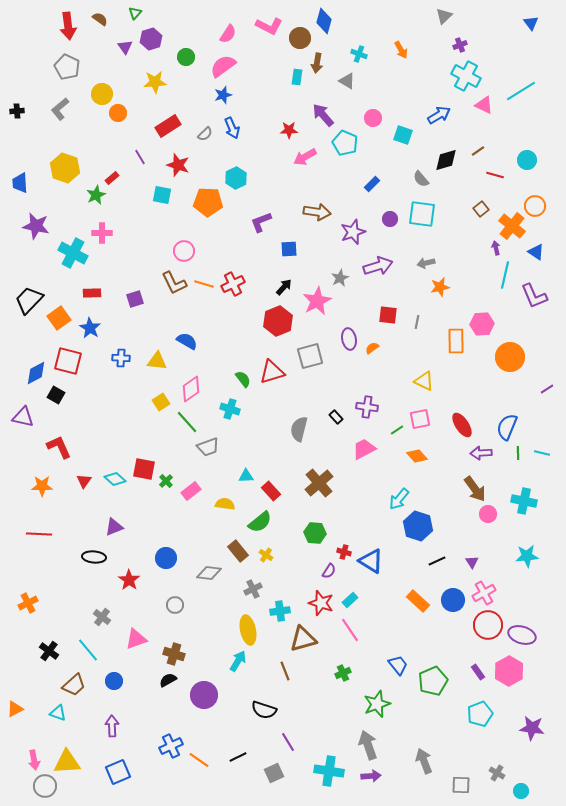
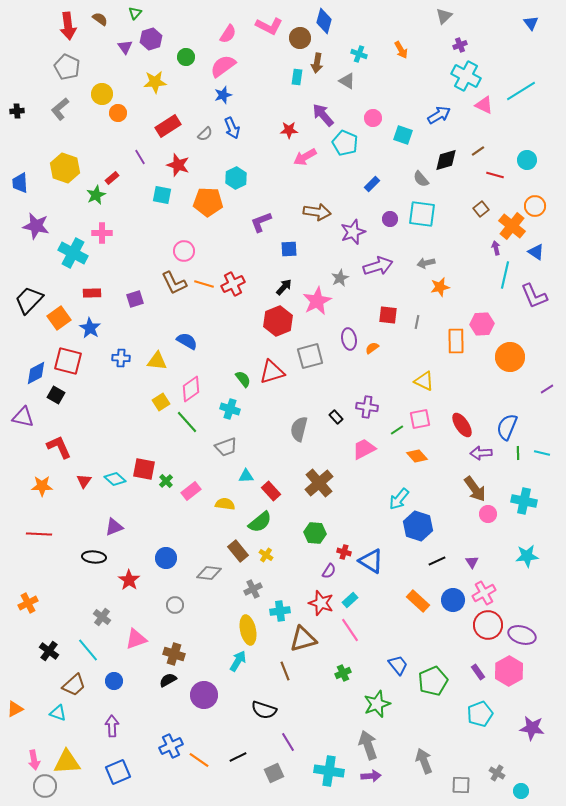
gray trapezoid at (208, 447): moved 18 px right
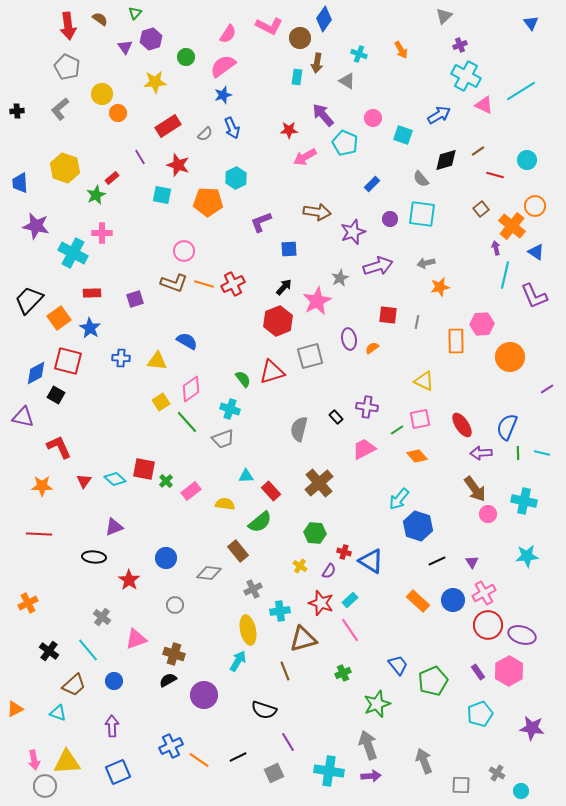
blue diamond at (324, 21): moved 2 px up; rotated 20 degrees clockwise
brown L-shape at (174, 283): rotated 44 degrees counterclockwise
gray trapezoid at (226, 447): moved 3 px left, 8 px up
yellow cross at (266, 555): moved 34 px right, 11 px down
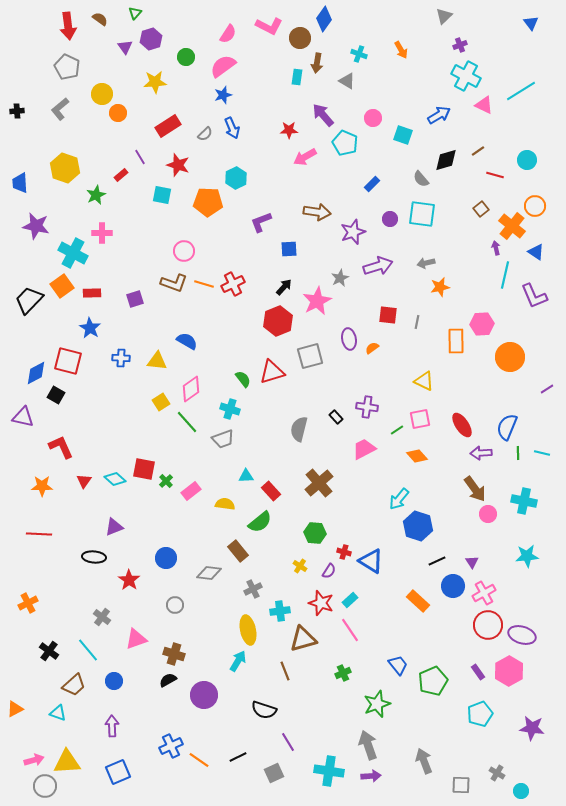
red rectangle at (112, 178): moved 9 px right, 3 px up
orange square at (59, 318): moved 3 px right, 32 px up
red L-shape at (59, 447): moved 2 px right
blue circle at (453, 600): moved 14 px up
pink arrow at (34, 760): rotated 96 degrees counterclockwise
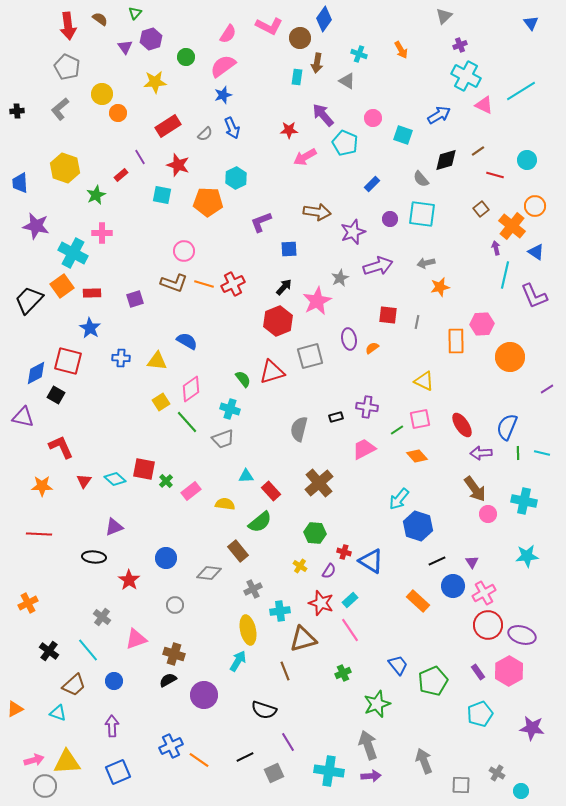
black rectangle at (336, 417): rotated 64 degrees counterclockwise
black line at (238, 757): moved 7 px right
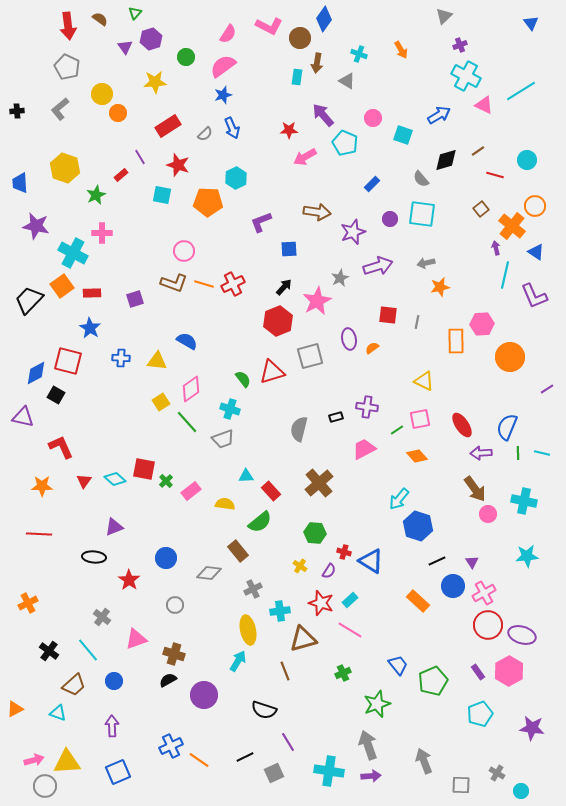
pink line at (350, 630): rotated 25 degrees counterclockwise
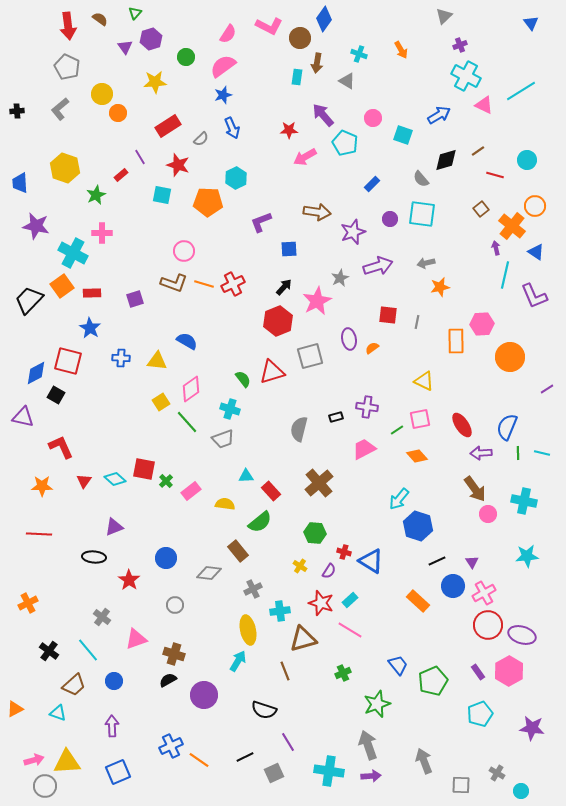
gray semicircle at (205, 134): moved 4 px left, 5 px down
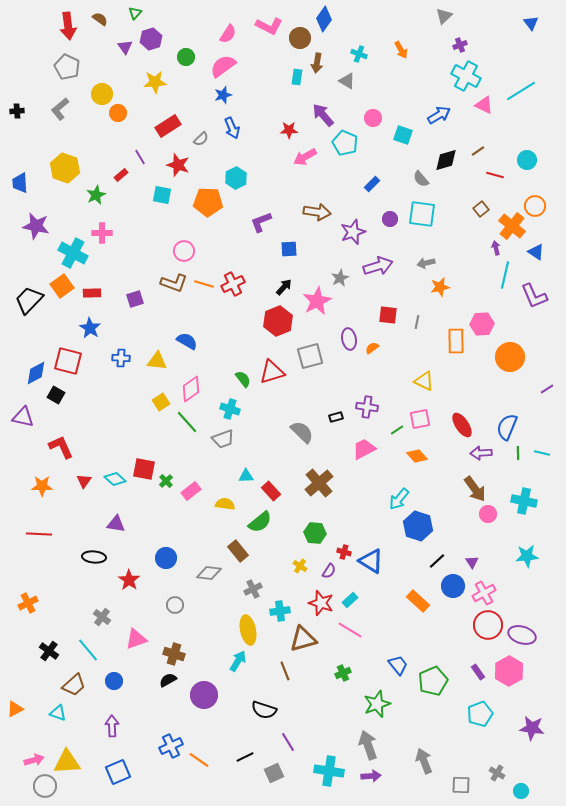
gray semicircle at (299, 429): moved 3 px right, 3 px down; rotated 120 degrees clockwise
purple triangle at (114, 527): moved 2 px right, 3 px up; rotated 30 degrees clockwise
black line at (437, 561): rotated 18 degrees counterclockwise
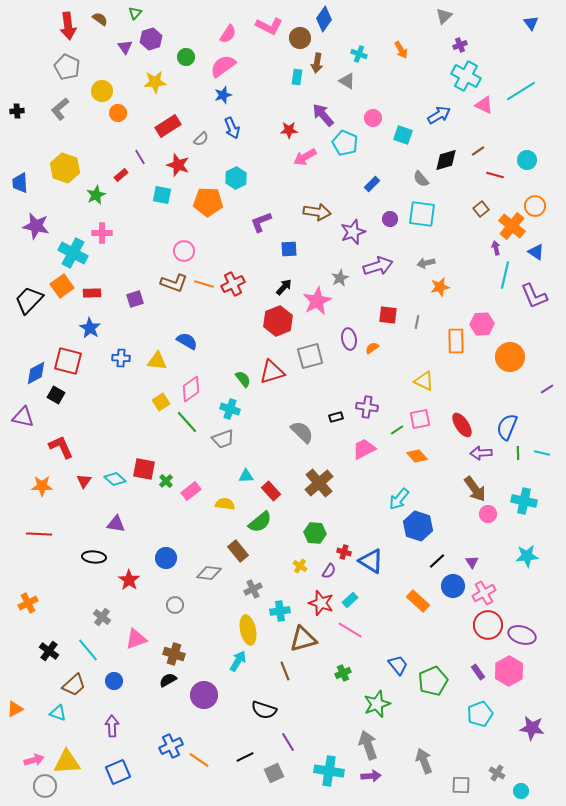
yellow circle at (102, 94): moved 3 px up
